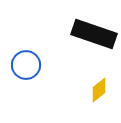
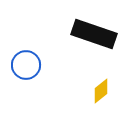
yellow diamond: moved 2 px right, 1 px down
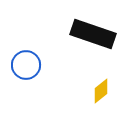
black rectangle: moved 1 px left
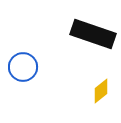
blue circle: moved 3 px left, 2 px down
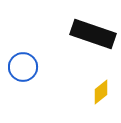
yellow diamond: moved 1 px down
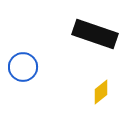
black rectangle: moved 2 px right
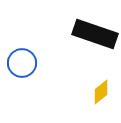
blue circle: moved 1 px left, 4 px up
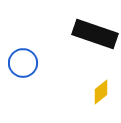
blue circle: moved 1 px right
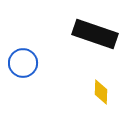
yellow diamond: rotated 50 degrees counterclockwise
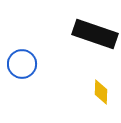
blue circle: moved 1 px left, 1 px down
